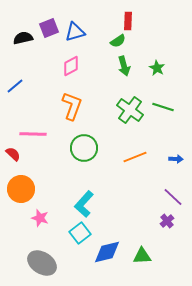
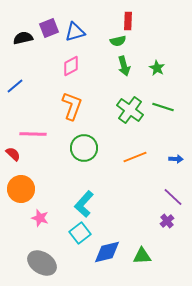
green semicircle: rotated 21 degrees clockwise
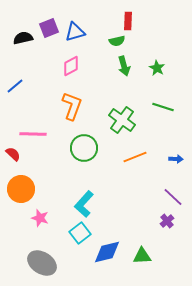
green semicircle: moved 1 px left
green cross: moved 8 px left, 10 px down
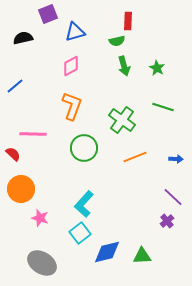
purple square: moved 1 px left, 14 px up
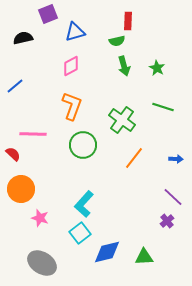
green circle: moved 1 px left, 3 px up
orange line: moved 1 px left, 1 px down; rotated 30 degrees counterclockwise
green triangle: moved 2 px right, 1 px down
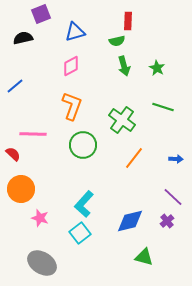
purple square: moved 7 px left
blue diamond: moved 23 px right, 31 px up
green triangle: rotated 18 degrees clockwise
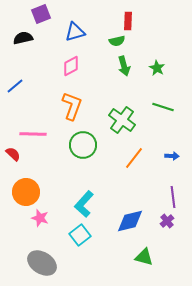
blue arrow: moved 4 px left, 3 px up
orange circle: moved 5 px right, 3 px down
purple line: rotated 40 degrees clockwise
cyan square: moved 2 px down
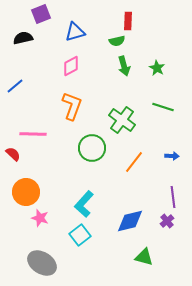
green circle: moved 9 px right, 3 px down
orange line: moved 4 px down
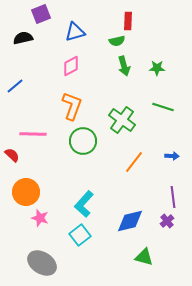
green star: rotated 28 degrees counterclockwise
green circle: moved 9 px left, 7 px up
red semicircle: moved 1 px left, 1 px down
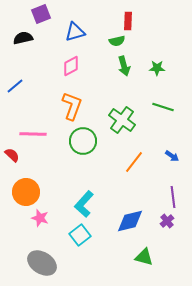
blue arrow: rotated 32 degrees clockwise
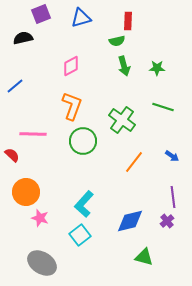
blue triangle: moved 6 px right, 14 px up
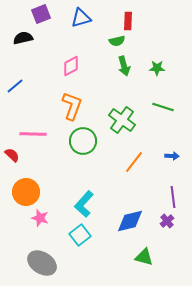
blue arrow: rotated 32 degrees counterclockwise
